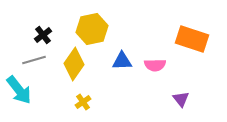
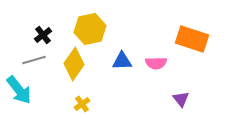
yellow hexagon: moved 2 px left
pink semicircle: moved 1 px right, 2 px up
yellow cross: moved 1 px left, 2 px down
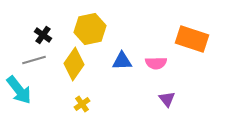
black cross: rotated 18 degrees counterclockwise
purple triangle: moved 14 px left
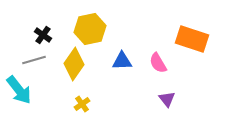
pink semicircle: moved 2 px right; rotated 60 degrees clockwise
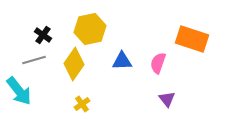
pink semicircle: rotated 50 degrees clockwise
cyan arrow: moved 1 px down
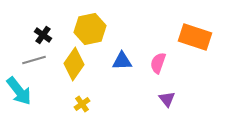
orange rectangle: moved 3 px right, 2 px up
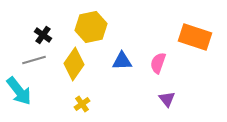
yellow hexagon: moved 1 px right, 2 px up
